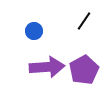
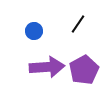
black line: moved 6 px left, 3 px down
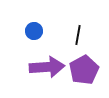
black line: moved 11 px down; rotated 24 degrees counterclockwise
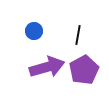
purple arrow: rotated 12 degrees counterclockwise
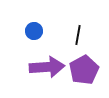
purple arrow: rotated 12 degrees clockwise
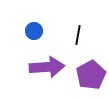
purple pentagon: moved 7 px right, 5 px down
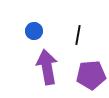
purple arrow: rotated 96 degrees counterclockwise
purple pentagon: rotated 24 degrees clockwise
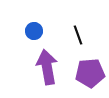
black line: rotated 30 degrees counterclockwise
purple pentagon: moved 1 px left, 2 px up
